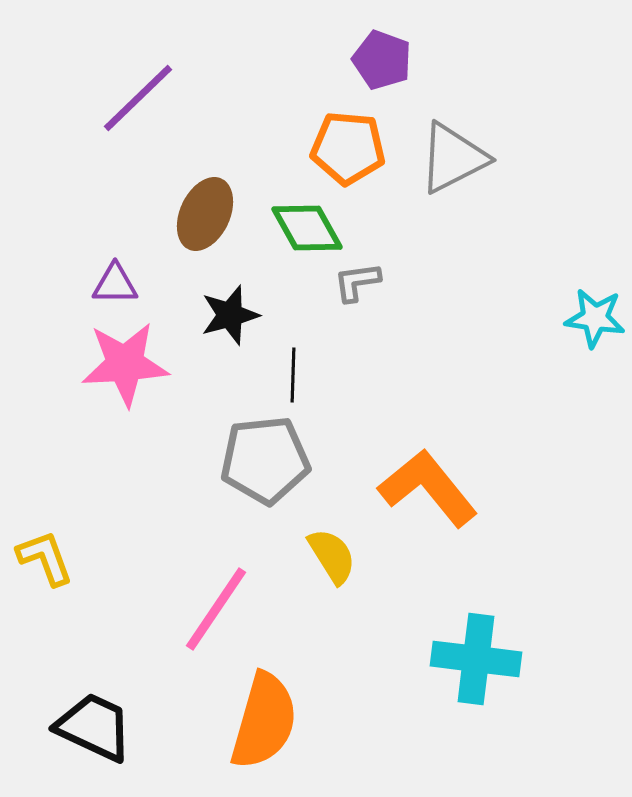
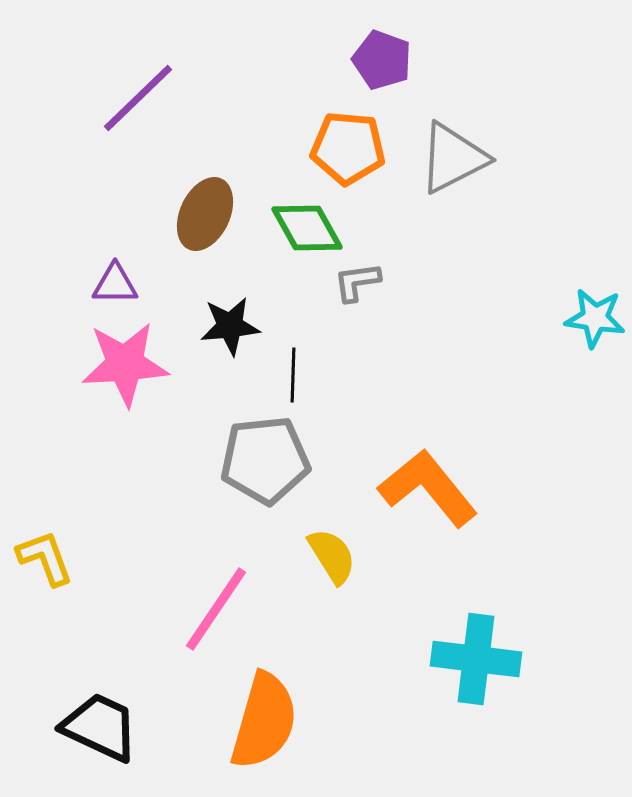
black star: moved 11 px down; rotated 10 degrees clockwise
black trapezoid: moved 6 px right
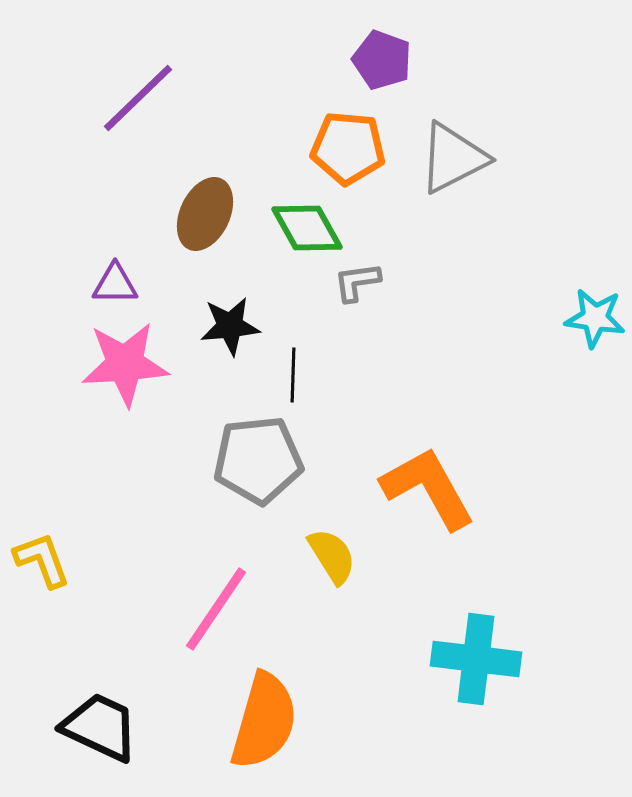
gray pentagon: moved 7 px left
orange L-shape: rotated 10 degrees clockwise
yellow L-shape: moved 3 px left, 2 px down
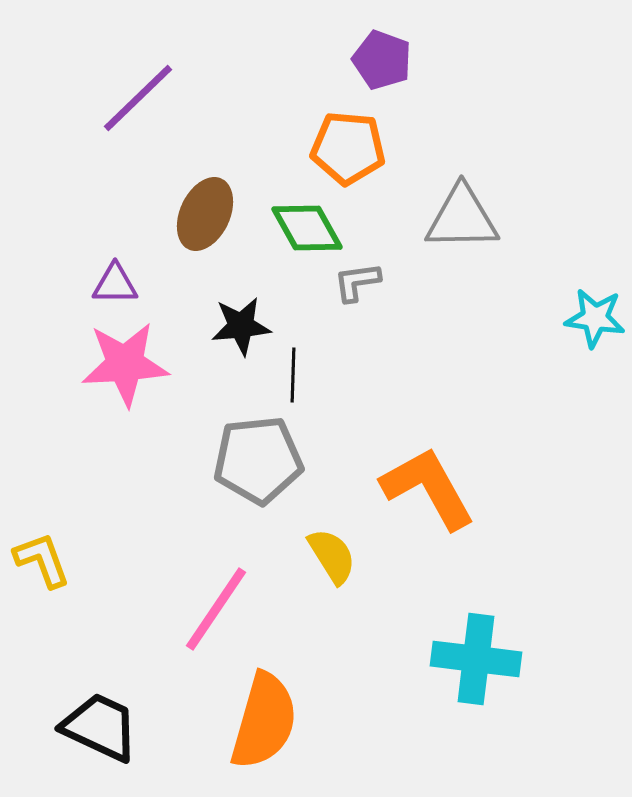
gray triangle: moved 9 px right, 60 px down; rotated 26 degrees clockwise
black star: moved 11 px right
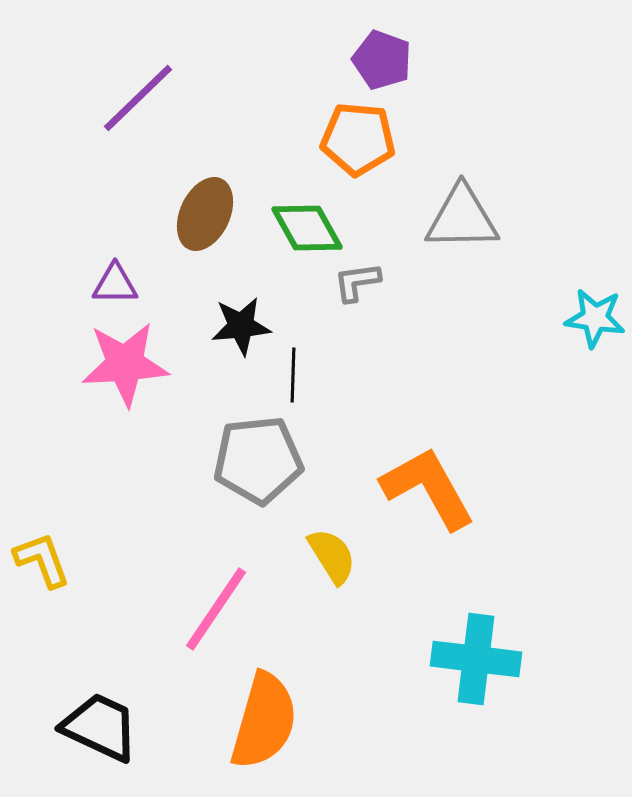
orange pentagon: moved 10 px right, 9 px up
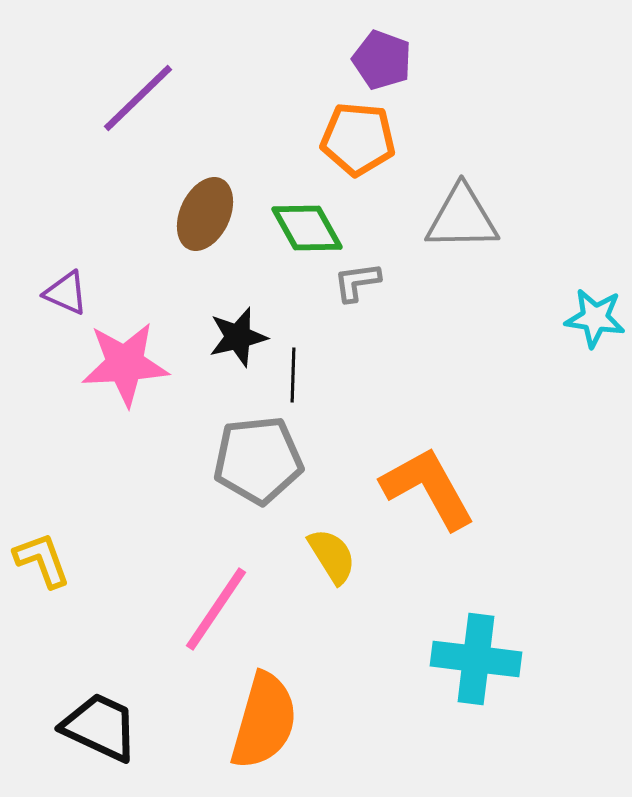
purple triangle: moved 49 px left, 9 px down; rotated 24 degrees clockwise
black star: moved 3 px left, 11 px down; rotated 8 degrees counterclockwise
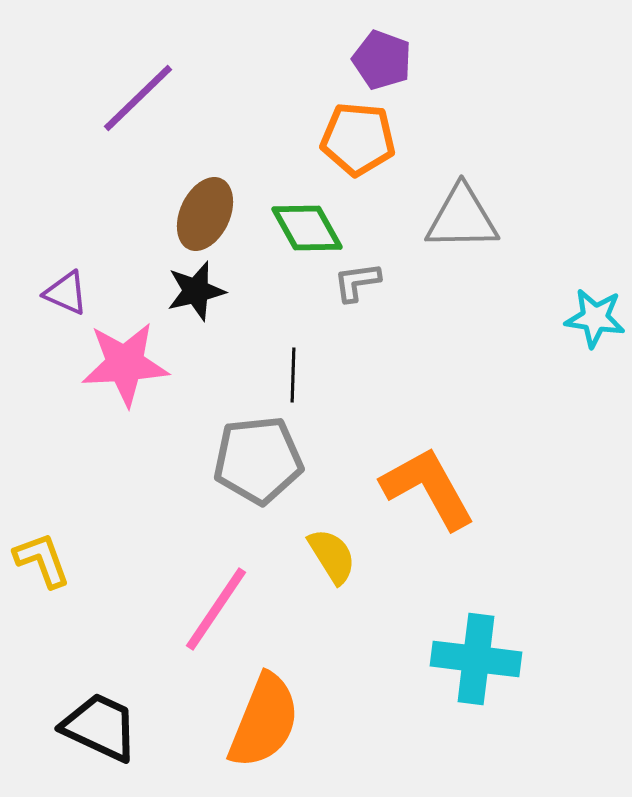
black star: moved 42 px left, 46 px up
orange semicircle: rotated 6 degrees clockwise
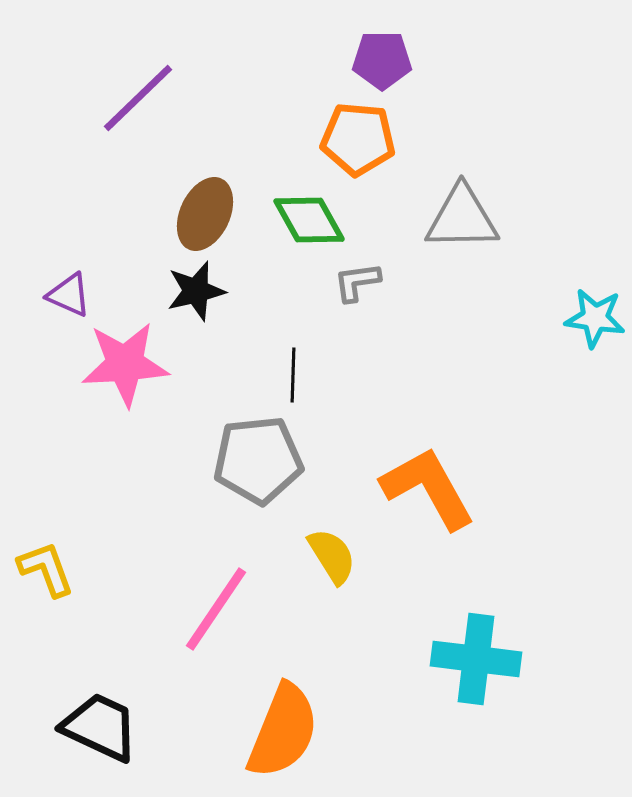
purple pentagon: rotated 20 degrees counterclockwise
green diamond: moved 2 px right, 8 px up
purple triangle: moved 3 px right, 2 px down
yellow L-shape: moved 4 px right, 9 px down
orange semicircle: moved 19 px right, 10 px down
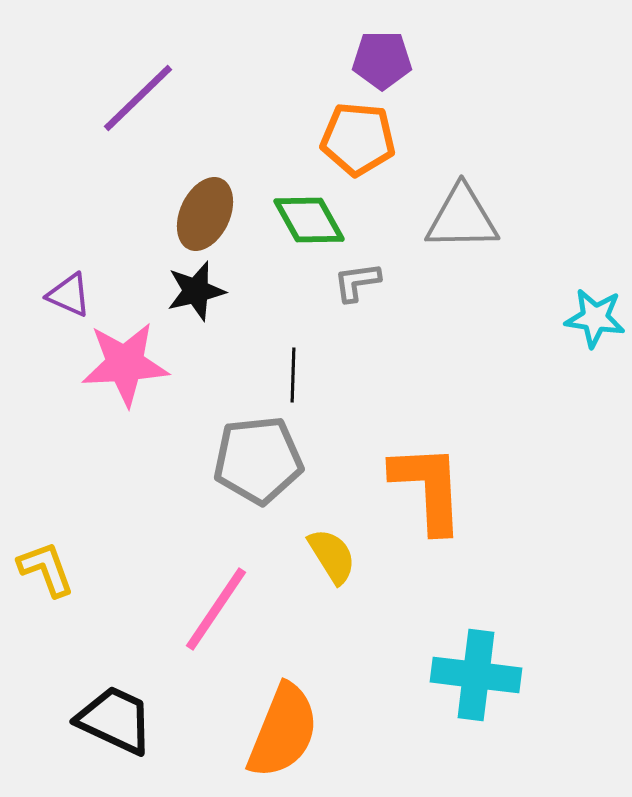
orange L-shape: rotated 26 degrees clockwise
cyan cross: moved 16 px down
black trapezoid: moved 15 px right, 7 px up
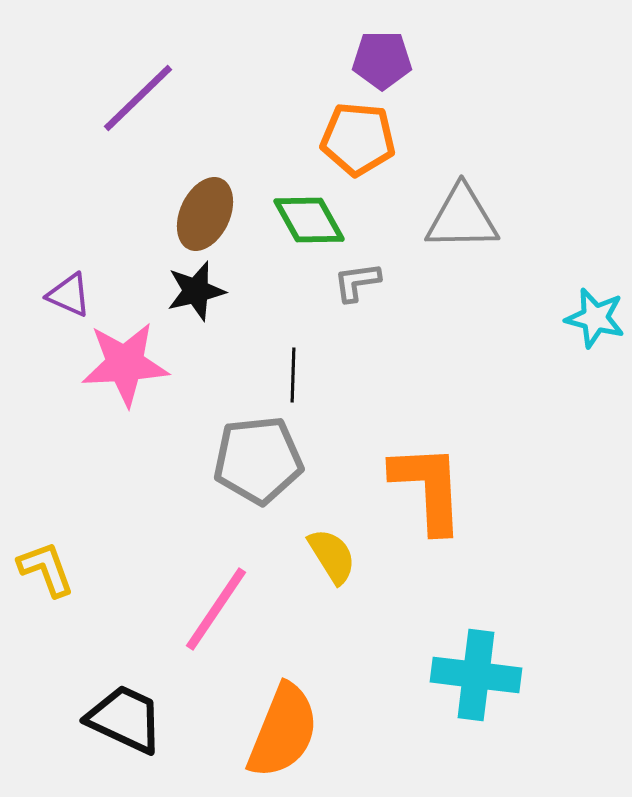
cyan star: rotated 6 degrees clockwise
black trapezoid: moved 10 px right, 1 px up
